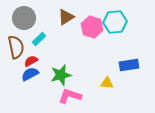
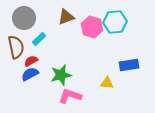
brown triangle: rotated 12 degrees clockwise
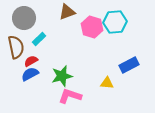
brown triangle: moved 1 px right, 5 px up
blue rectangle: rotated 18 degrees counterclockwise
green star: moved 1 px right, 1 px down
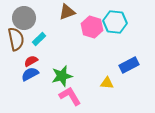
cyan hexagon: rotated 10 degrees clockwise
brown semicircle: moved 8 px up
pink L-shape: rotated 40 degrees clockwise
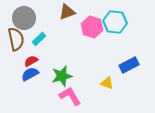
yellow triangle: rotated 16 degrees clockwise
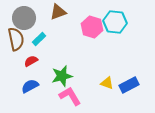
brown triangle: moved 9 px left
blue rectangle: moved 20 px down
blue semicircle: moved 12 px down
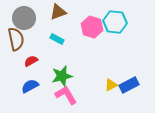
cyan rectangle: moved 18 px right; rotated 72 degrees clockwise
yellow triangle: moved 4 px right, 2 px down; rotated 48 degrees counterclockwise
pink L-shape: moved 4 px left, 1 px up
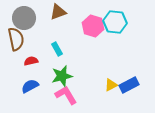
pink hexagon: moved 1 px right, 1 px up
cyan rectangle: moved 10 px down; rotated 32 degrees clockwise
red semicircle: rotated 16 degrees clockwise
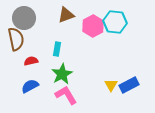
brown triangle: moved 8 px right, 3 px down
pink hexagon: rotated 15 degrees clockwise
cyan rectangle: rotated 40 degrees clockwise
green star: moved 2 px up; rotated 15 degrees counterclockwise
yellow triangle: rotated 32 degrees counterclockwise
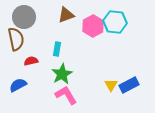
gray circle: moved 1 px up
blue semicircle: moved 12 px left, 1 px up
